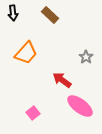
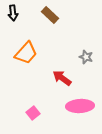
gray star: rotated 16 degrees counterclockwise
red arrow: moved 2 px up
pink ellipse: rotated 40 degrees counterclockwise
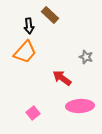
black arrow: moved 16 px right, 13 px down
orange trapezoid: moved 1 px left, 1 px up
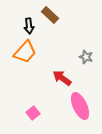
pink ellipse: rotated 68 degrees clockwise
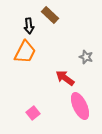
orange trapezoid: rotated 15 degrees counterclockwise
red arrow: moved 3 px right
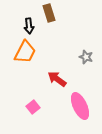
brown rectangle: moved 1 px left, 2 px up; rotated 30 degrees clockwise
red arrow: moved 8 px left, 1 px down
pink square: moved 6 px up
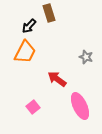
black arrow: rotated 49 degrees clockwise
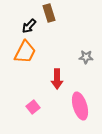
gray star: rotated 16 degrees counterclockwise
red arrow: rotated 126 degrees counterclockwise
pink ellipse: rotated 8 degrees clockwise
